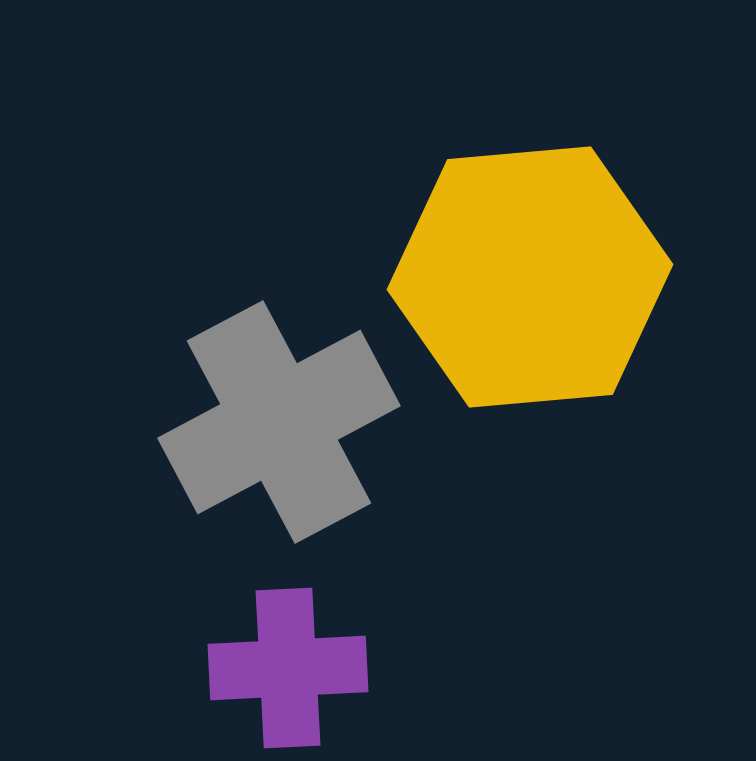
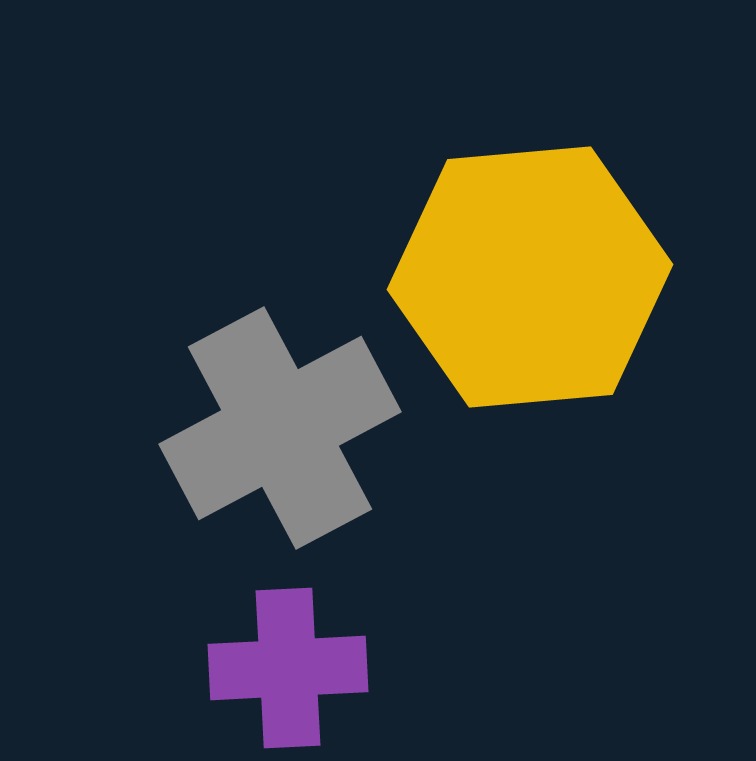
gray cross: moved 1 px right, 6 px down
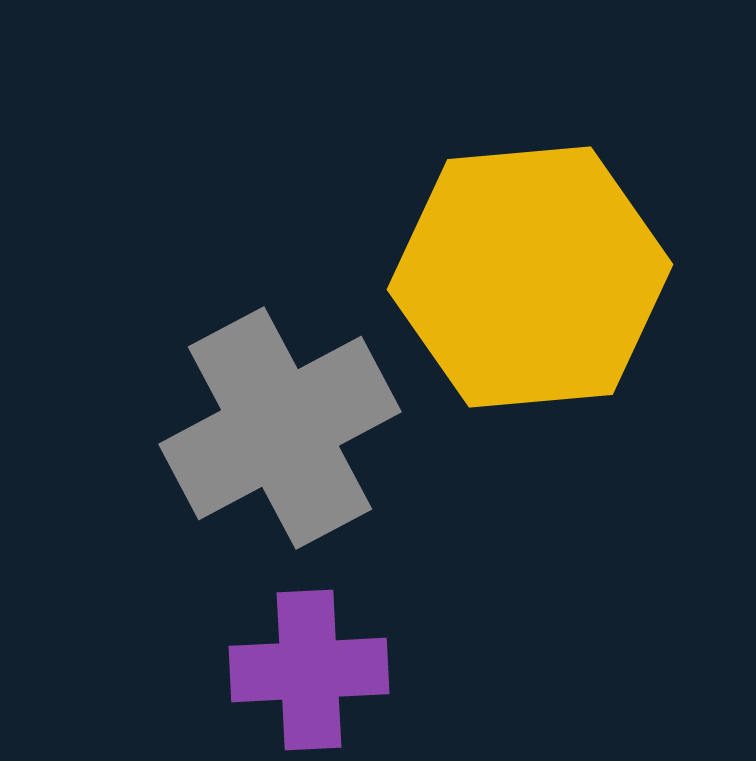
purple cross: moved 21 px right, 2 px down
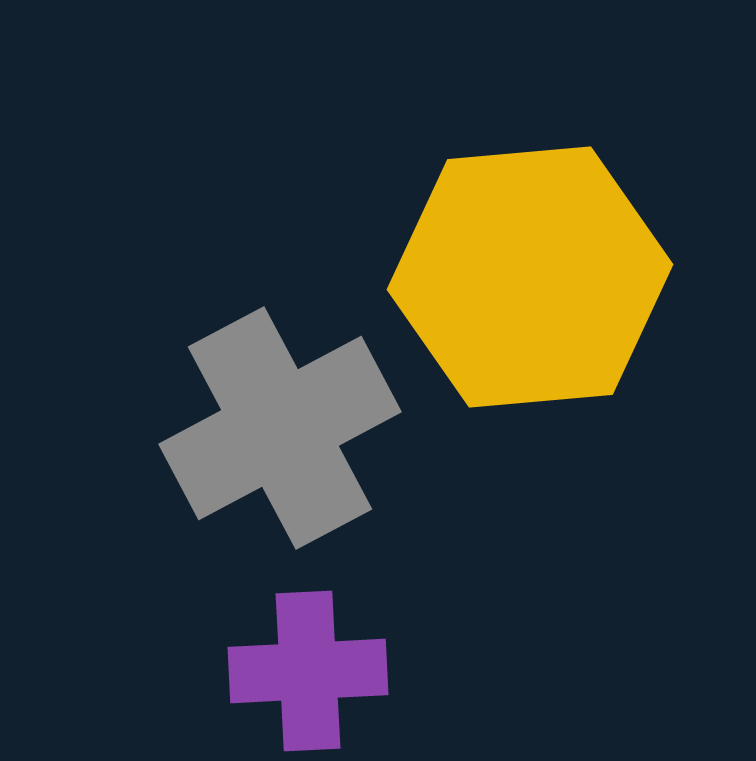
purple cross: moved 1 px left, 1 px down
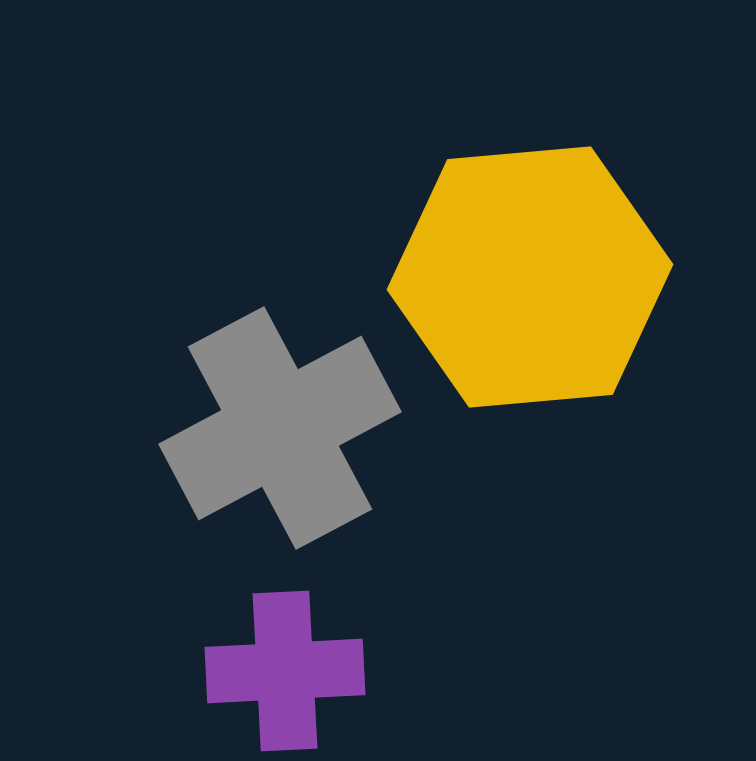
purple cross: moved 23 px left
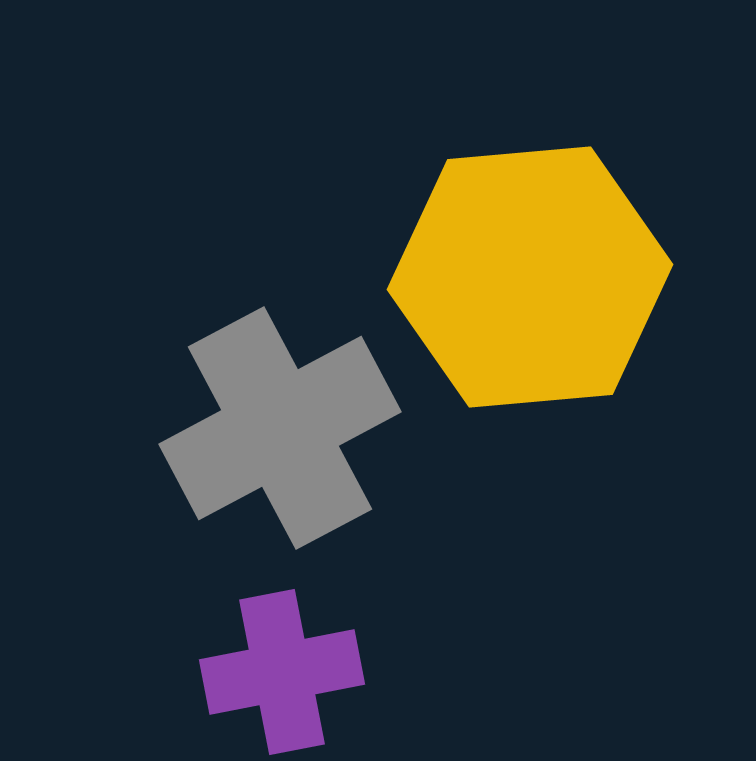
purple cross: moved 3 px left, 1 px down; rotated 8 degrees counterclockwise
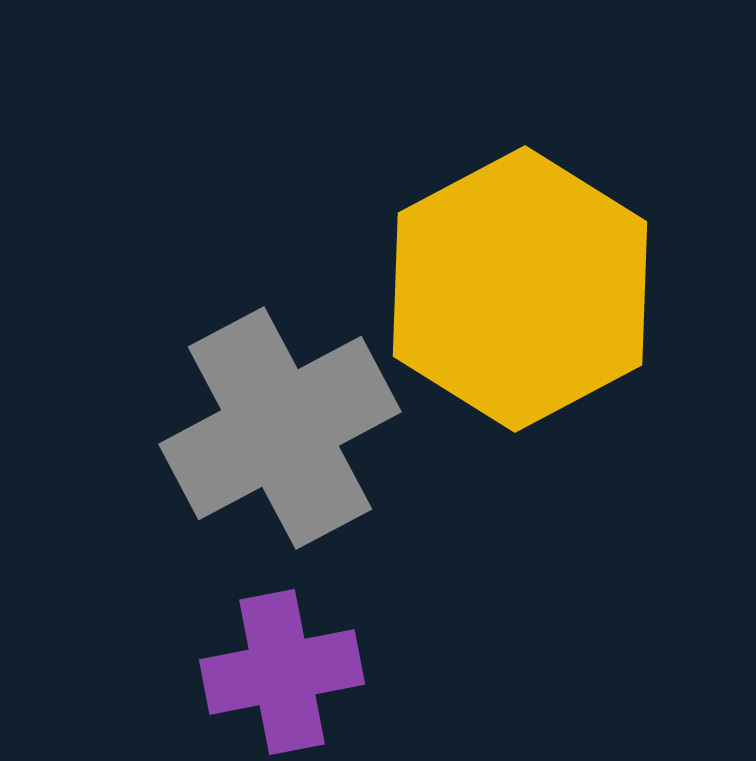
yellow hexagon: moved 10 px left, 12 px down; rotated 23 degrees counterclockwise
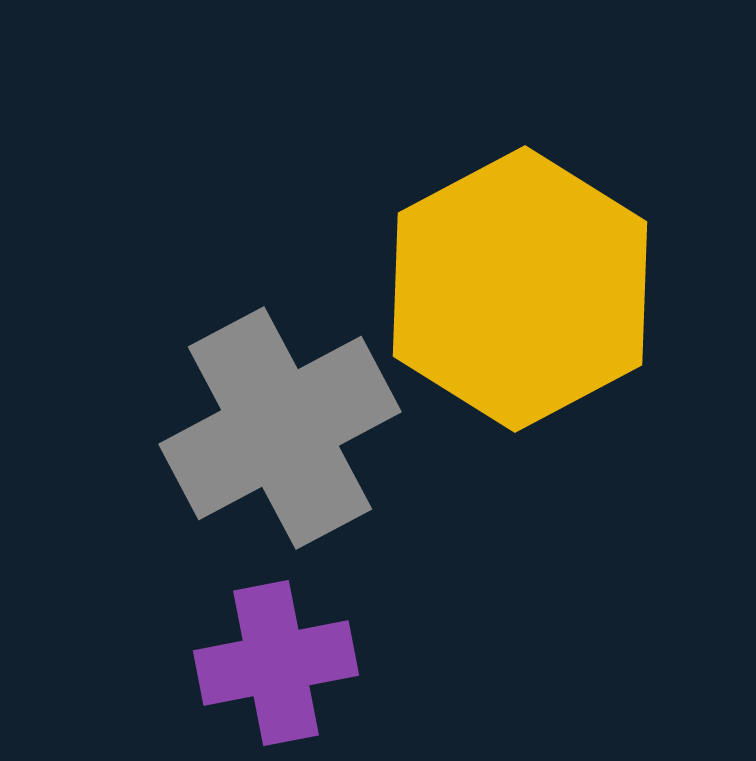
purple cross: moved 6 px left, 9 px up
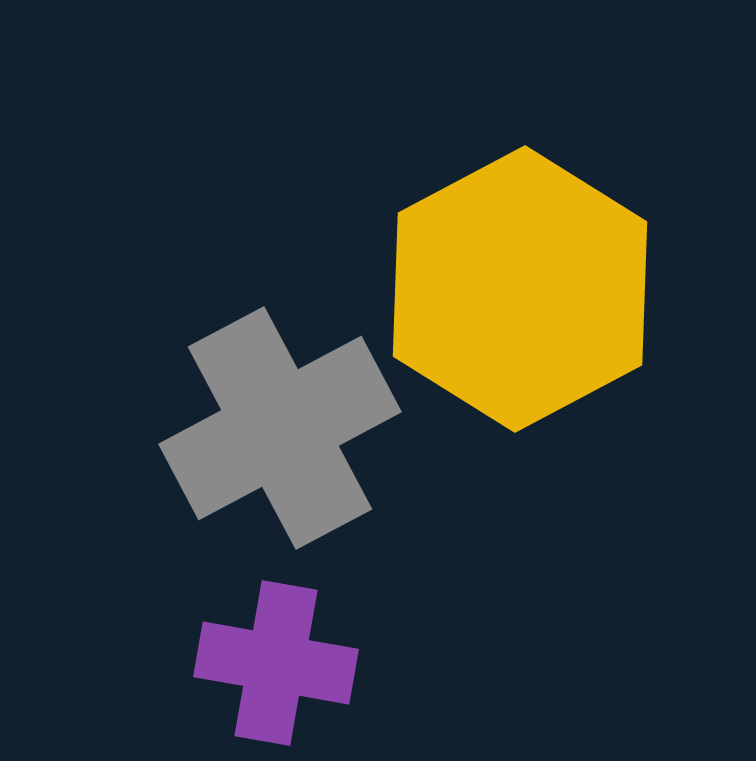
purple cross: rotated 21 degrees clockwise
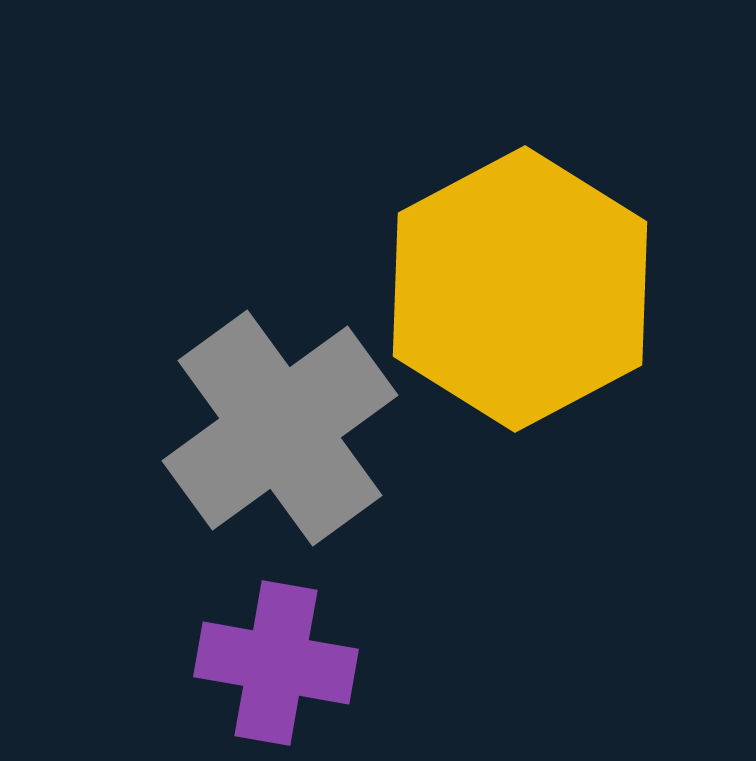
gray cross: rotated 8 degrees counterclockwise
